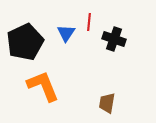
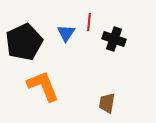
black pentagon: moved 1 px left
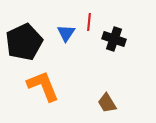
brown trapezoid: rotated 40 degrees counterclockwise
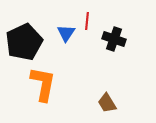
red line: moved 2 px left, 1 px up
orange L-shape: moved 2 px up; rotated 33 degrees clockwise
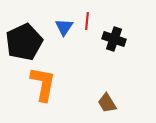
blue triangle: moved 2 px left, 6 px up
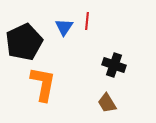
black cross: moved 26 px down
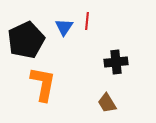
black pentagon: moved 2 px right, 2 px up
black cross: moved 2 px right, 3 px up; rotated 25 degrees counterclockwise
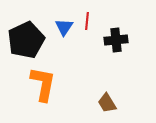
black cross: moved 22 px up
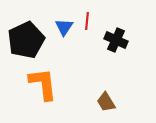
black cross: rotated 30 degrees clockwise
orange L-shape: rotated 18 degrees counterclockwise
brown trapezoid: moved 1 px left, 1 px up
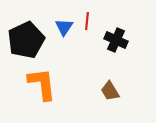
orange L-shape: moved 1 px left
brown trapezoid: moved 4 px right, 11 px up
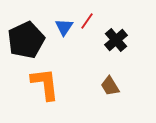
red line: rotated 30 degrees clockwise
black cross: rotated 25 degrees clockwise
orange L-shape: moved 3 px right
brown trapezoid: moved 5 px up
